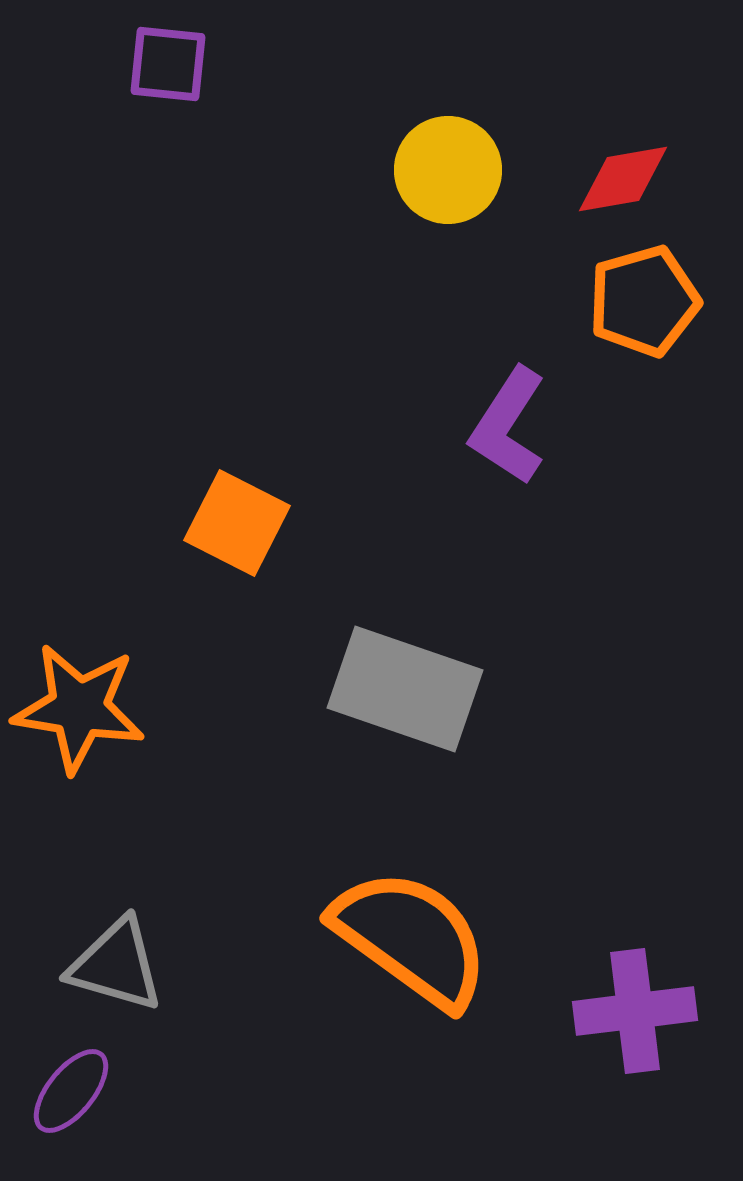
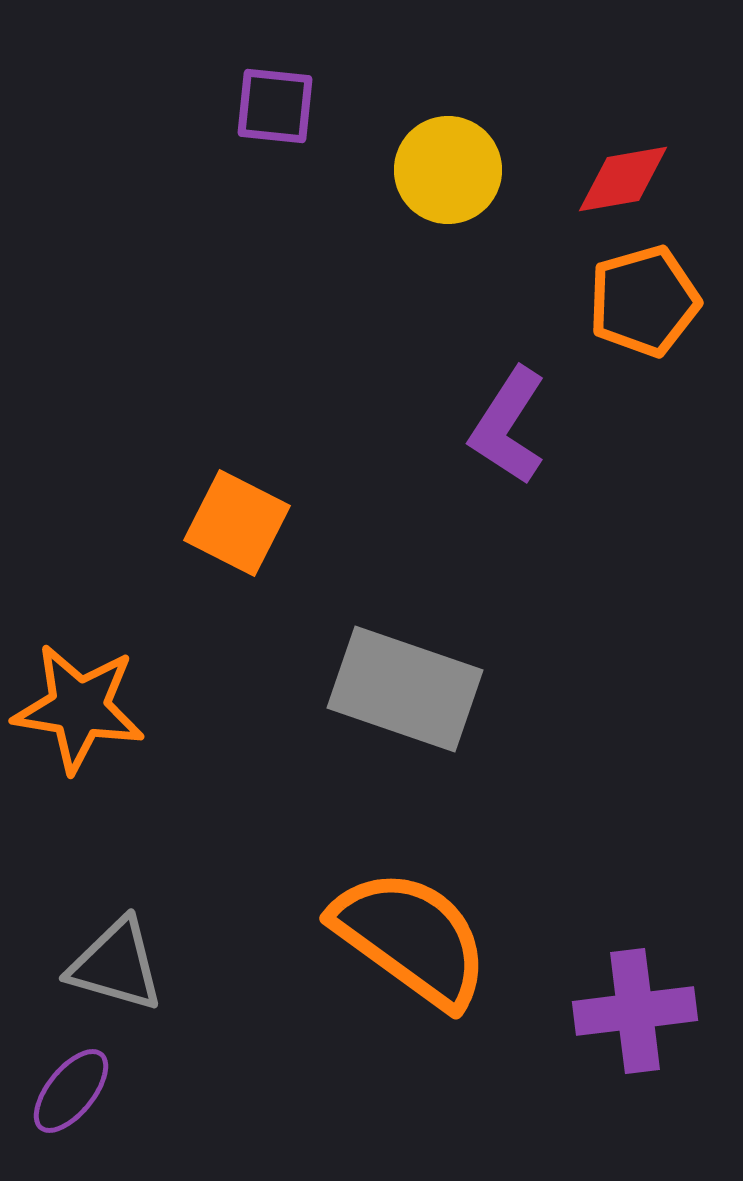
purple square: moved 107 px right, 42 px down
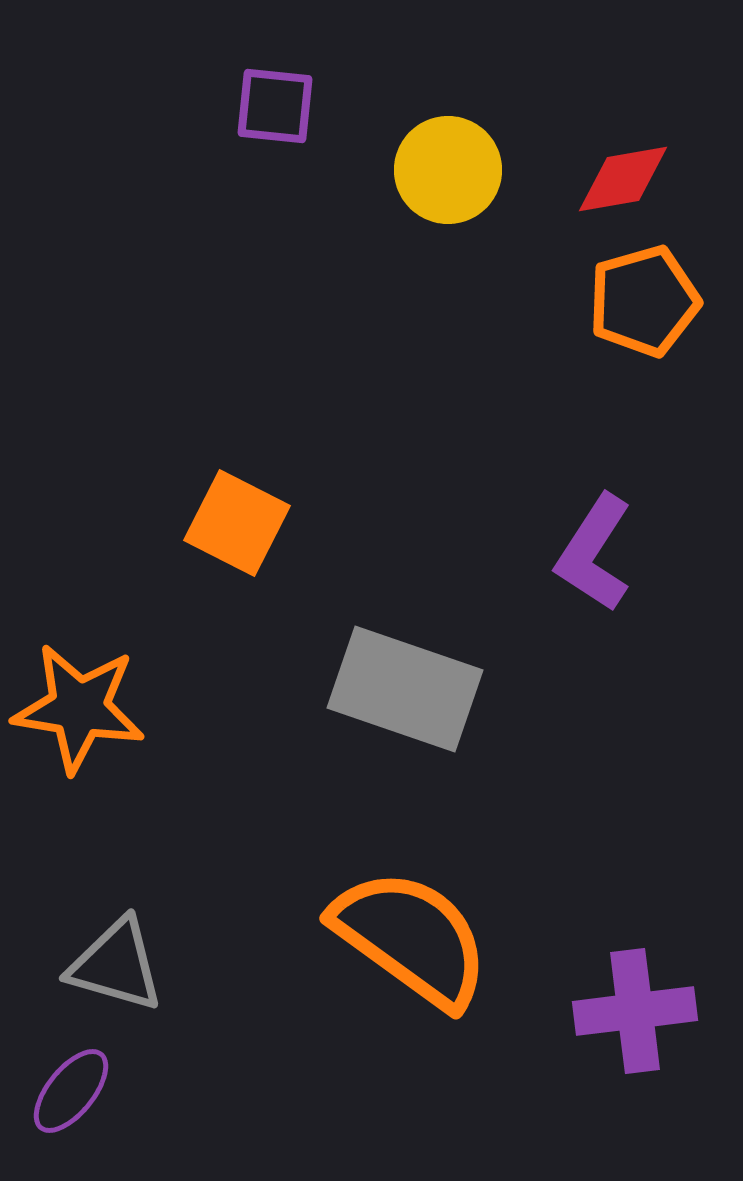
purple L-shape: moved 86 px right, 127 px down
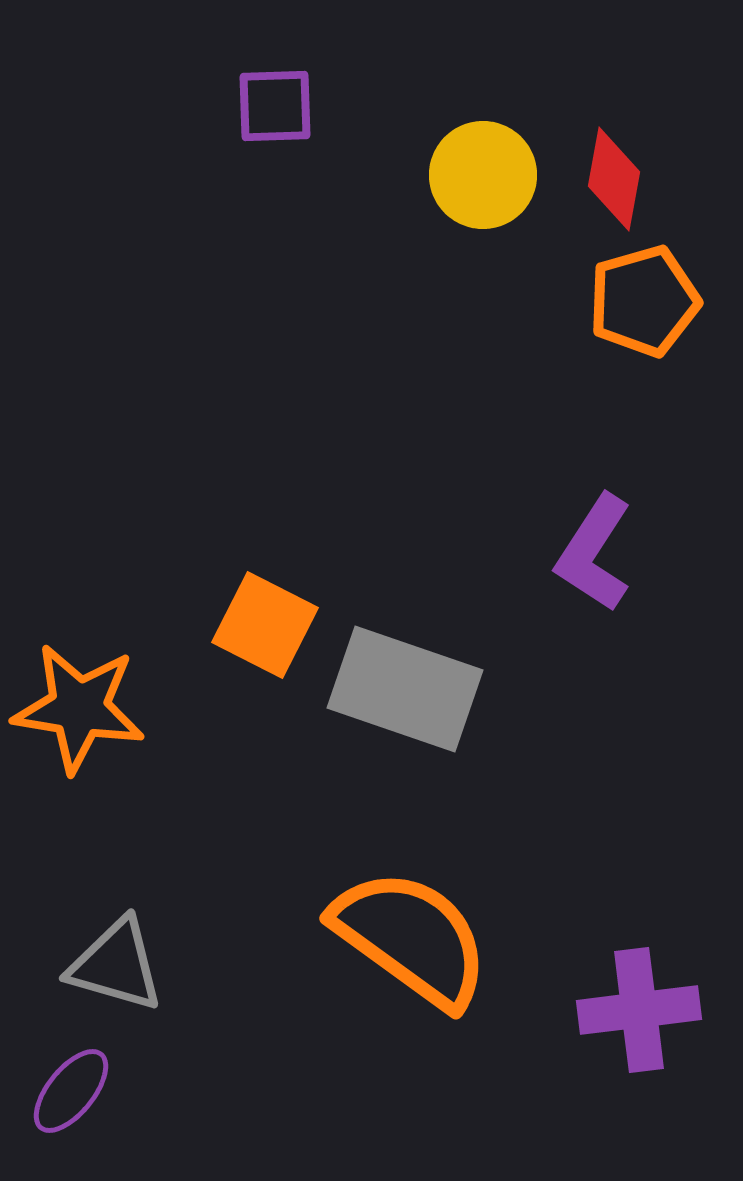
purple square: rotated 8 degrees counterclockwise
yellow circle: moved 35 px right, 5 px down
red diamond: moved 9 px left; rotated 70 degrees counterclockwise
orange square: moved 28 px right, 102 px down
purple cross: moved 4 px right, 1 px up
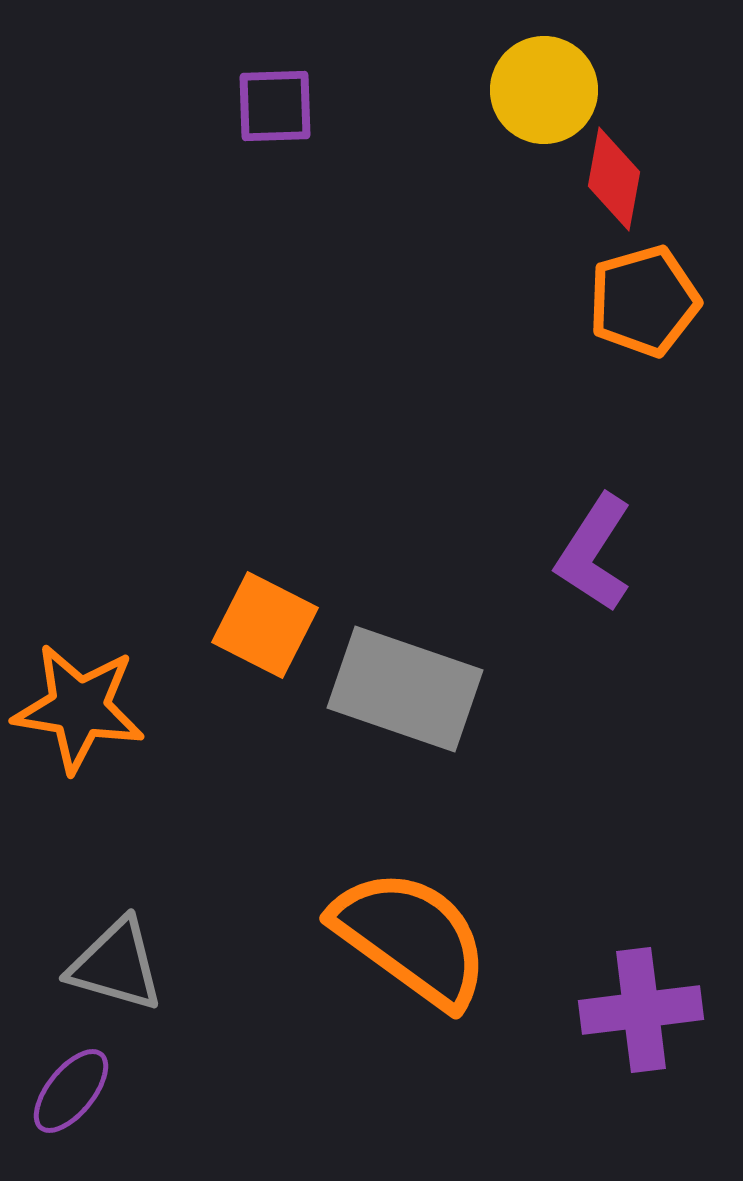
yellow circle: moved 61 px right, 85 px up
purple cross: moved 2 px right
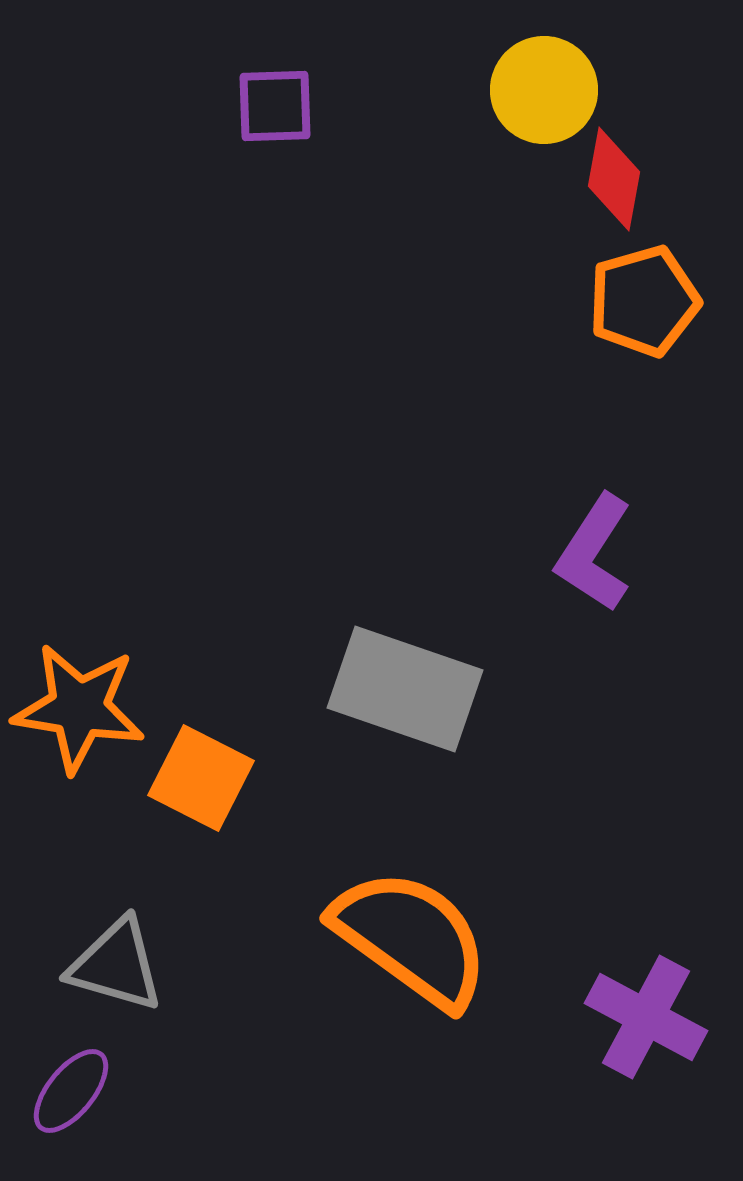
orange square: moved 64 px left, 153 px down
purple cross: moved 5 px right, 7 px down; rotated 35 degrees clockwise
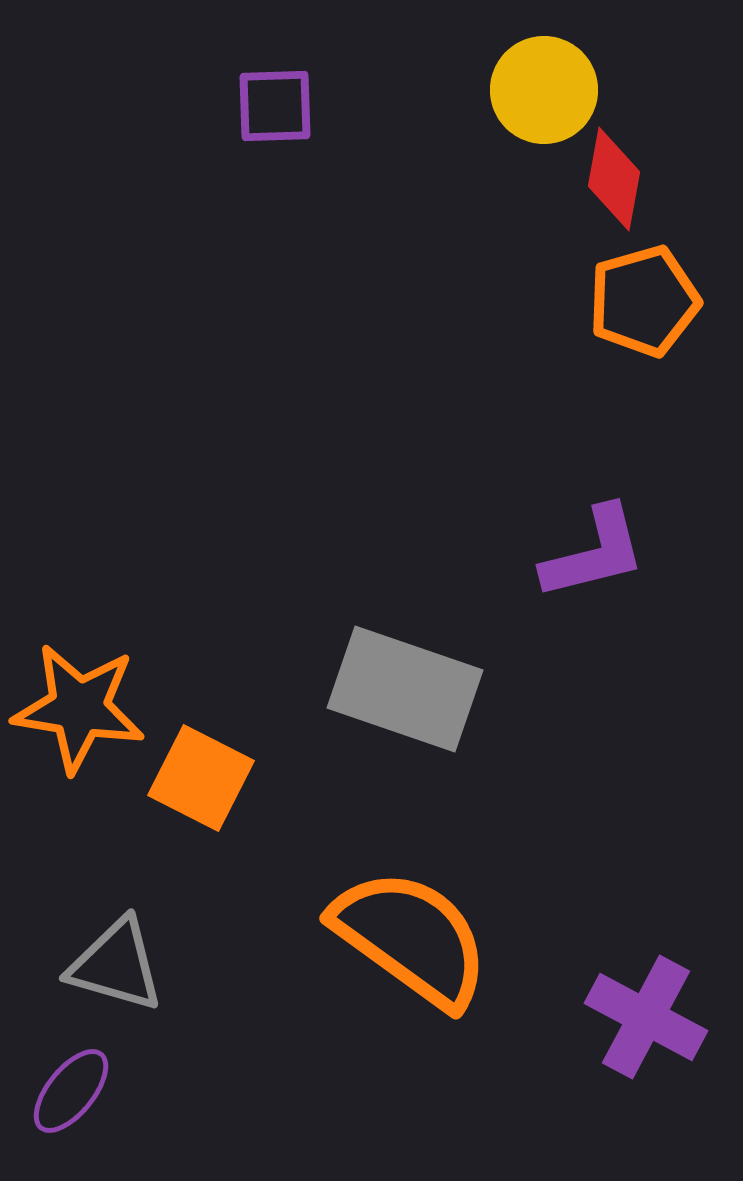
purple L-shape: rotated 137 degrees counterclockwise
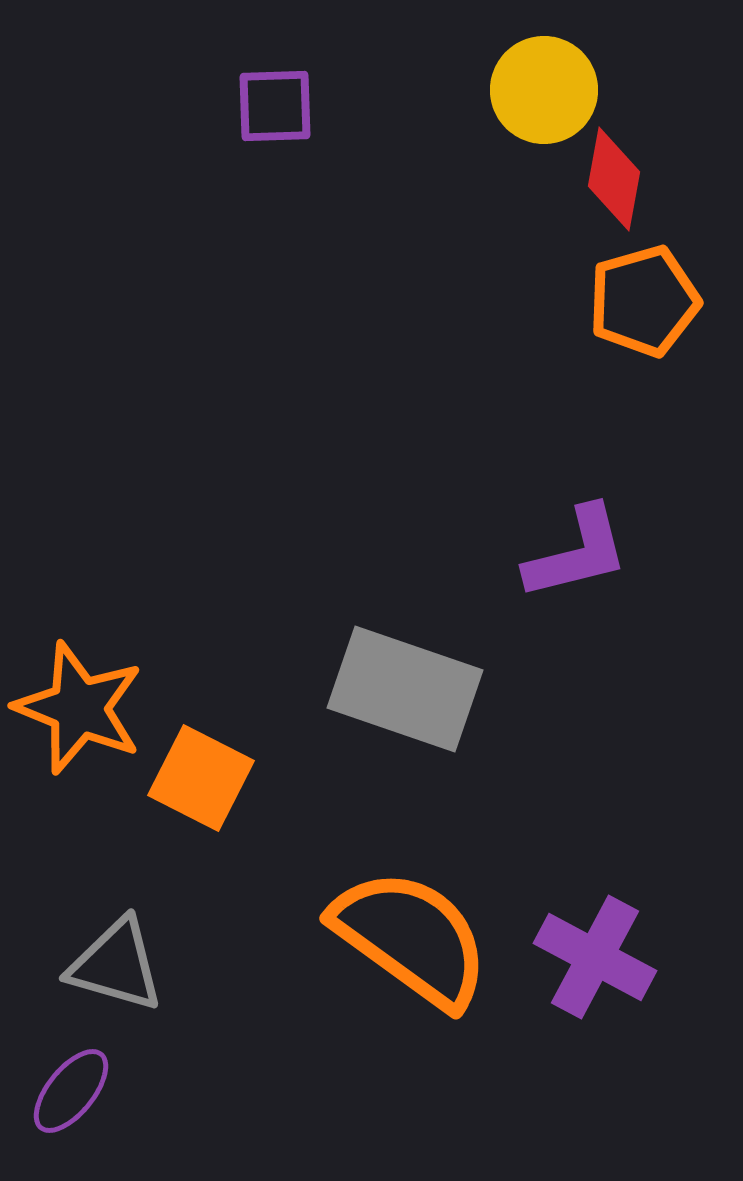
purple L-shape: moved 17 px left
orange star: rotated 13 degrees clockwise
purple cross: moved 51 px left, 60 px up
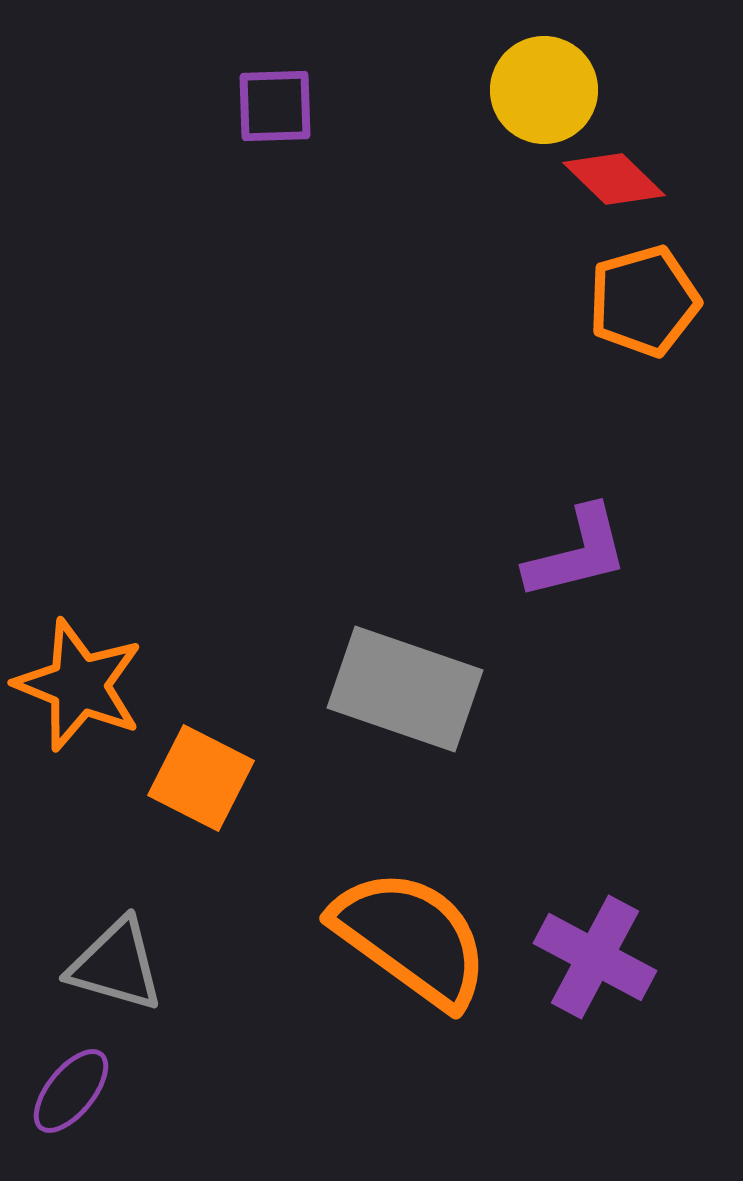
red diamond: rotated 56 degrees counterclockwise
orange star: moved 23 px up
